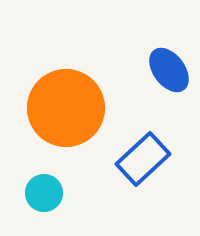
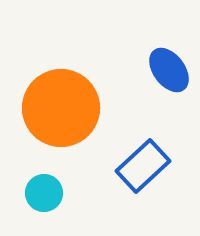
orange circle: moved 5 px left
blue rectangle: moved 7 px down
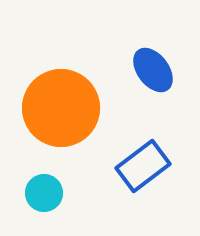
blue ellipse: moved 16 px left
blue rectangle: rotated 6 degrees clockwise
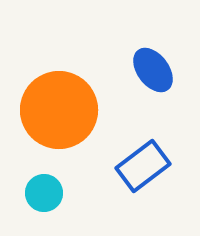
orange circle: moved 2 px left, 2 px down
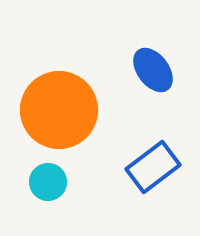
blue rectangle: moved 10 px right, 1 px down
cyan circle: moved 4 px right, 11 px up
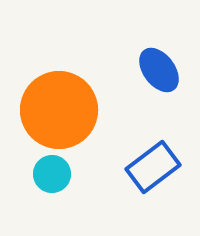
blue ellipse: moved 6 px right
cyan circle: moved 4 px right, 8 px up
